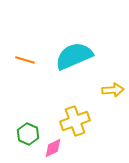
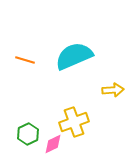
yellow cross: moved 1 px left, 1 px down
green hexagon: rotated 10 degrees clockwise
pink diamond: moved 4 px up
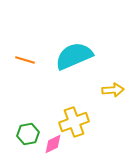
green hexagon: rotated 15 degrees clockwise
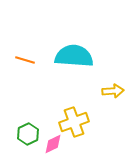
cyan semicircle: rotated 27 degrees clockwise
yellow arrow: moved 1 px down
green hexagon: rotated 15 degrees counterclockwise
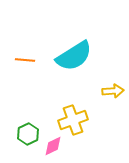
cyan semicircle: rotated 144 degrees clockwise
orange line: rotated 12 degrees counterclockwise
yellow cross: moved 1 px left, 2 px up
pink diamond: moved 2 px down
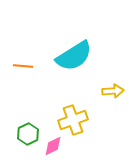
orange line: moved 2 px left, 6 px down
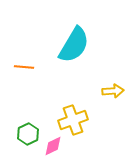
cyan semicircle: moved 11 px up; rotated 27 degrees counterclockwise
orange line: moved 1 px right, 1 px down
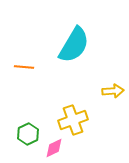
pink diamond: moved 1 px right, 2 px down
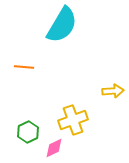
cyan semicircle: moved 12 px left, 20 px up
green hexagon: moved 2 px up
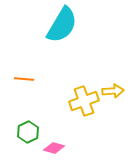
orange line: moved 12 px down
yellow cross: moved 11 px right, 19 px up
pink diamond: rotated 40 degrees clockwise
